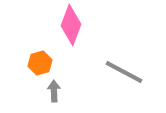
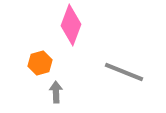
gray line: rotated 6 degrees counterclockwise
gray arrow: moved 2 px right, 1 px down
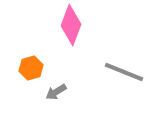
orange hexagon: moved 9 px left, 5 px down
gray arrow: rotated 120 degrees counterclockwise
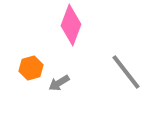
gray line: moved 2 px right; rotated 30 degrees clockwise
gray arrow: moved 3 px right, 9 px up
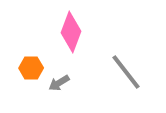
pink diamond: moved 7 px down
orange hexagon: rotated 15 degrees clockwise
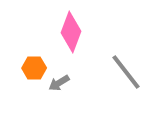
orange hexagon: moved 3 px right
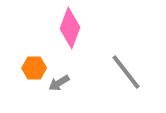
pink diamond: moved 1 px left, 4 px up
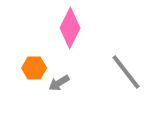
pink diamond: rotated 6 degrees clockwise
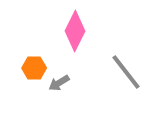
pink diamond: moved 5 px right, 3 px down
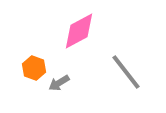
pink diamond: moved 4 px right; rotated 36 degrees clockwise
orange hexagon: rotated 20 degrees clockwise
